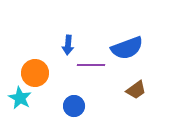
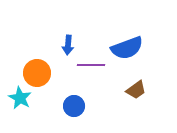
orange circle: moved 2 px right
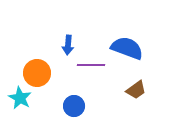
blue semicircle: rotated 140 degrees counterclockwise
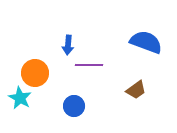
blue semicircle: moved 19 px right, 6 px up
purple line: moved 2 px left
orange circle: moved 2 px left
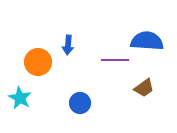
blue semicircle: moved 1 px right, 1 px up; rotated 16 degrees counterclockwise
purple line: moved 26 px right, 5 px up
orange circle: moved 3 px right, 11 px up
brown trapezoid: moved 8 px right, 2 px up
blue circle: moved 6 px right, 3 px up
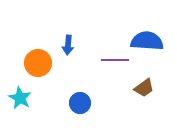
orange circle: moved 1 px down
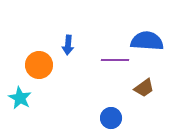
orange circle: moved 1 px right, 2 px down
blue circle: moved 31 px right, 15 px down
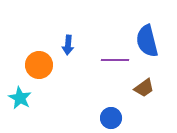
blue semicircle: rotated 108 degrees counterclockwise
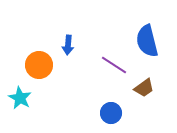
purple line: moved 1 px left, 5 px down; rotated 32 degrees clockwise
blue circle: moved 5 px up
